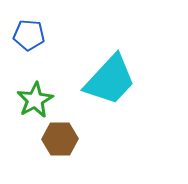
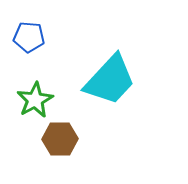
blue pentagon: moved 2 px down
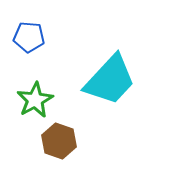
brown hexagon: moved 1 px left, 2 px down; rotated 20 degrees clockwise
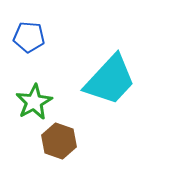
green star: moved 1 px left, 2 px down
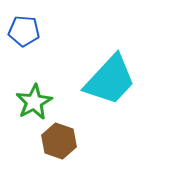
blue pentagon: moved 5 px left, 6 px up
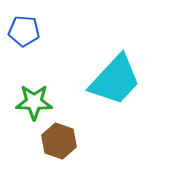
cyan trapezoid: moved 5 px right
green star: rotated 30 degrees clockwise
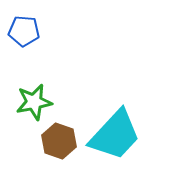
cyan trapezoid: moved 55 px down
green star: rotated 12 degrees counterclockwise
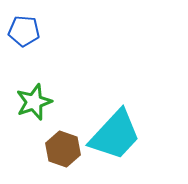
green star: rotated 9 degrees counterclockwise
brown hexagon: moved 4 px right, 8 px down
